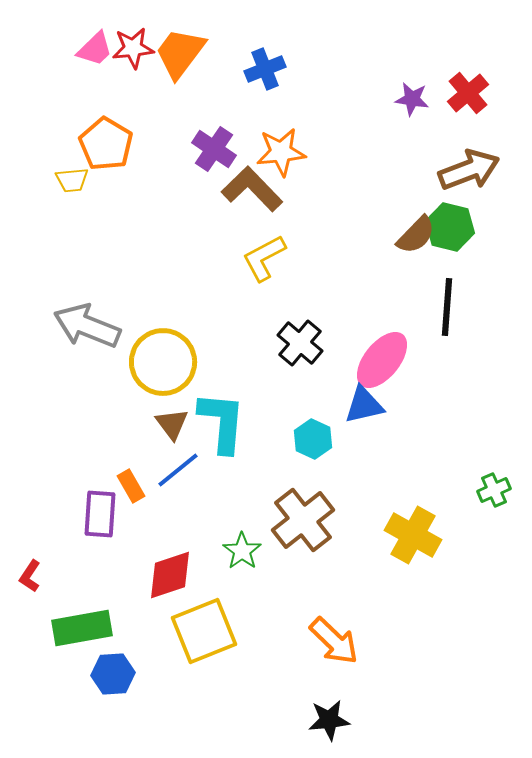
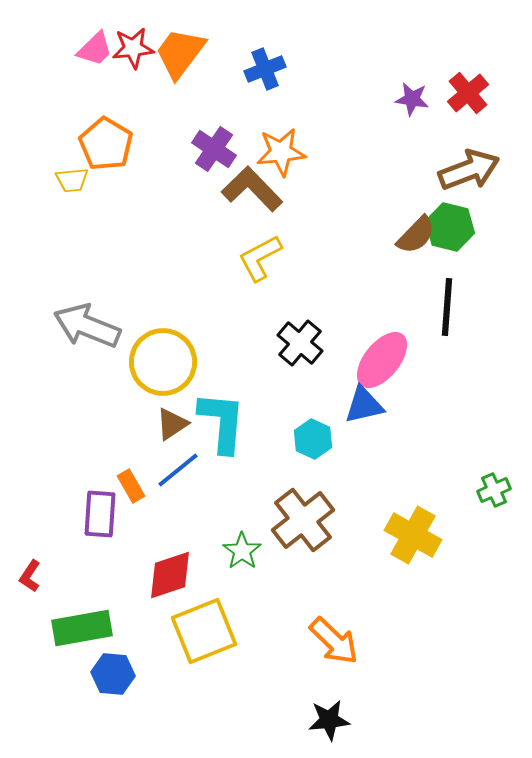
yellow L-shape: moved 4 px left
brown triangle: rotated 33 degrees clockwise
blue hexagon: rotated 9 degrees clockwise
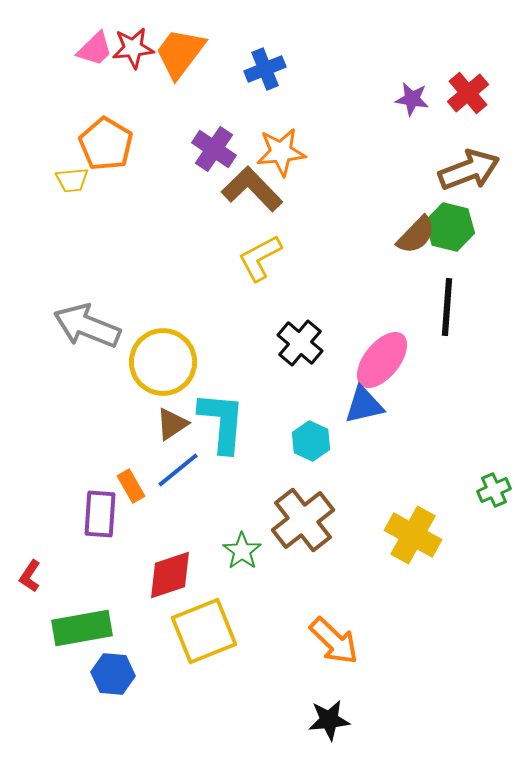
cyan hexagon: moved 2 px left, 2 px down
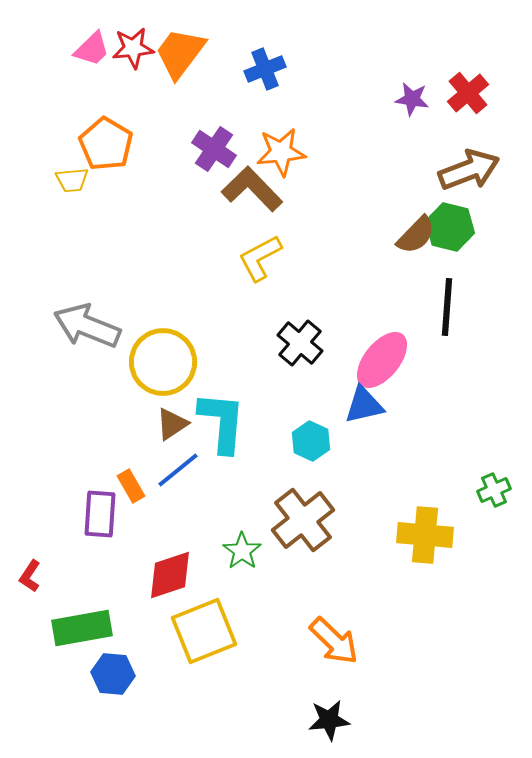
pink trapezoid: moved 3 px left
yellow cross: moved 12 px right; rotated 24 degrees counterclockwise
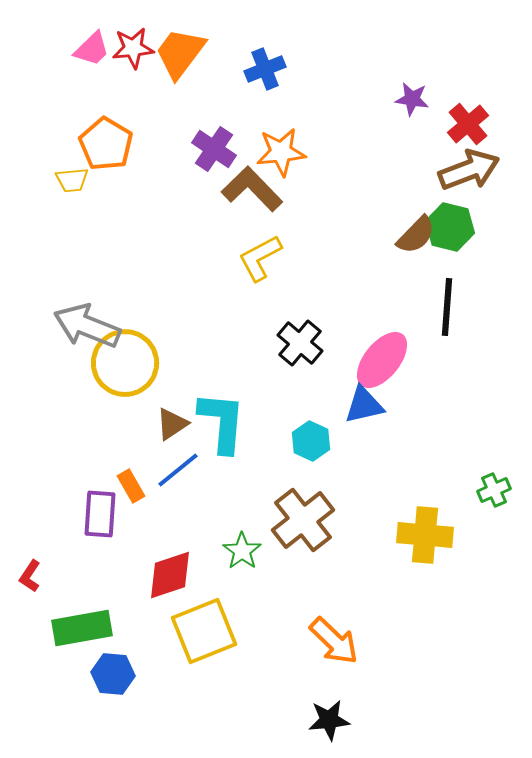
red cross: moved 31 px down
yellow circle: moved 38 px left, 1 px down
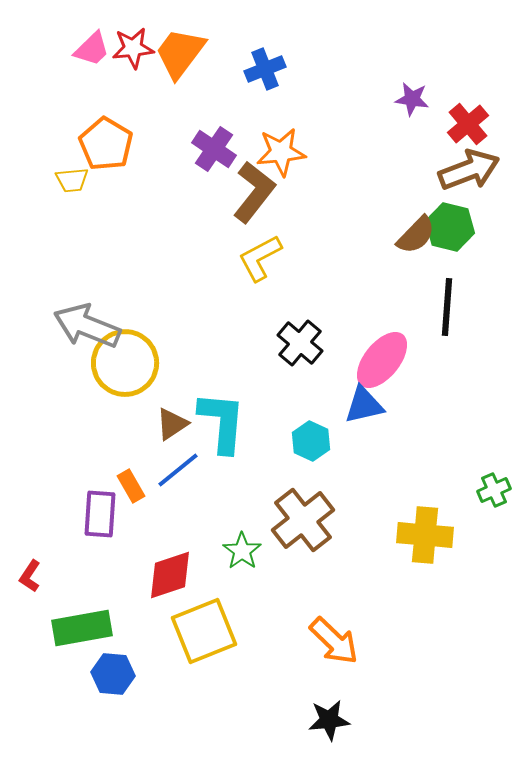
brown L-shape: moved 2 px right, 3 px down; rotated 82 degrees clockwise
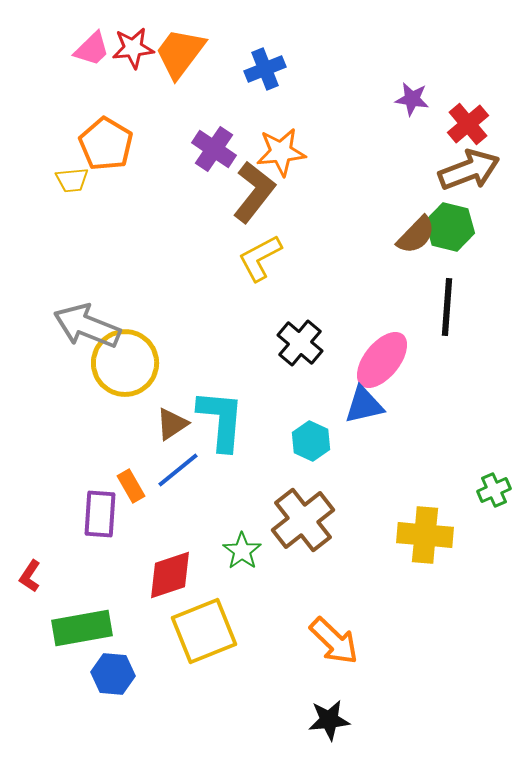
cyan L-shape: moved 1 px left, 2 px up
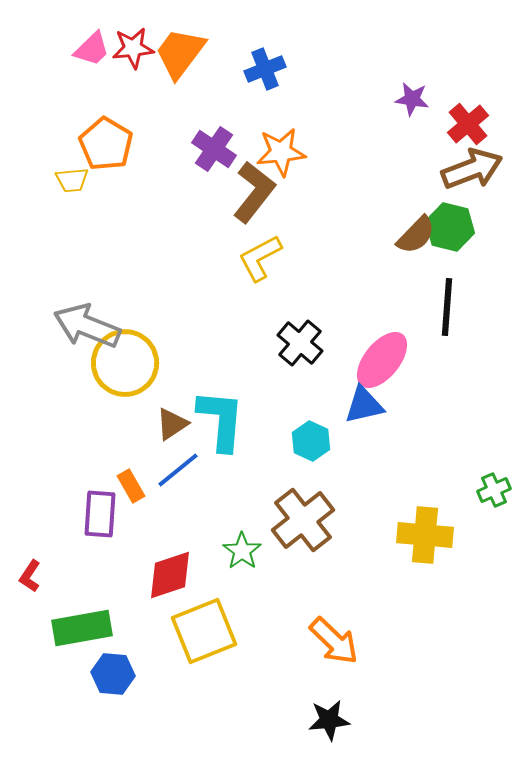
brown arrow: moved 3 px right, 1 px up
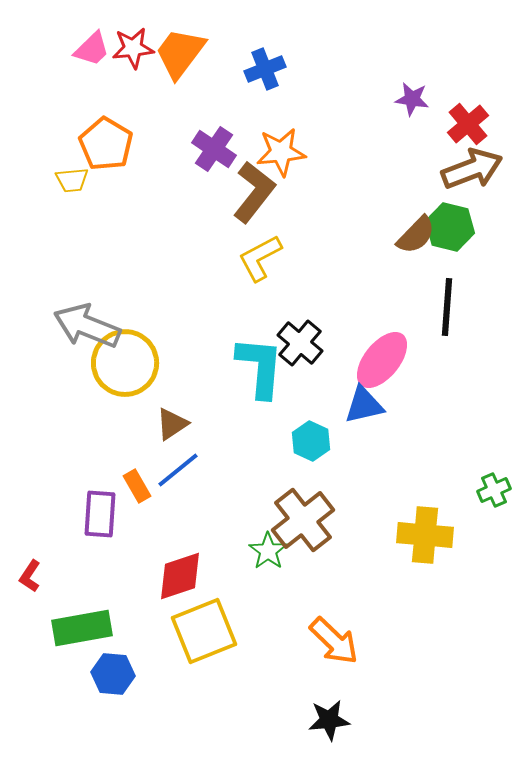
cyan L-shape: moved 39 px right, 53 px up
orange rectangle: moved 6 px right
green star: moved 26 px right
red diamond: moved 10 px right, 1 px down
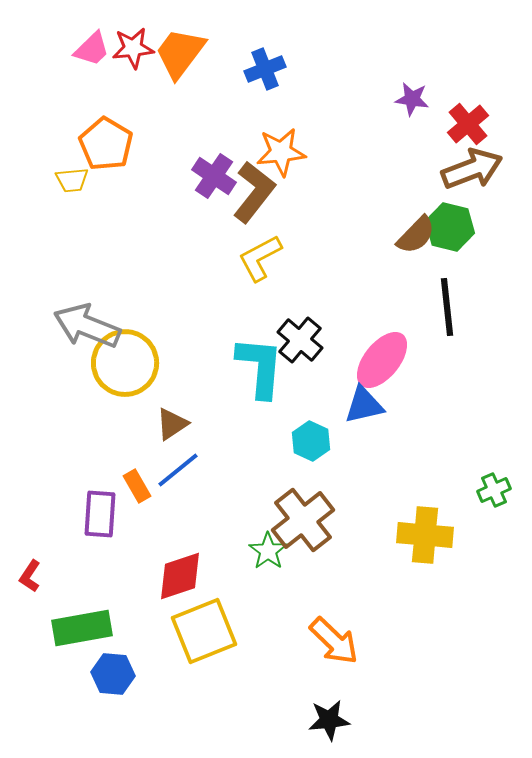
purple cross: moved 27 px down
black line: rotated 10 degrees counterclockwise
black cross: moved 3 px up
